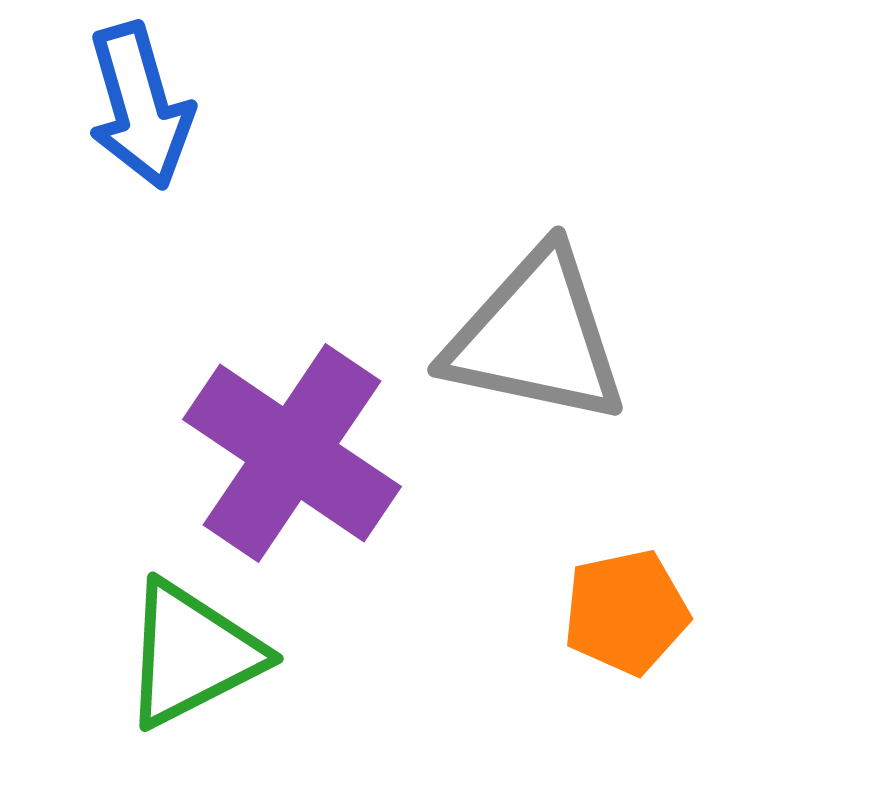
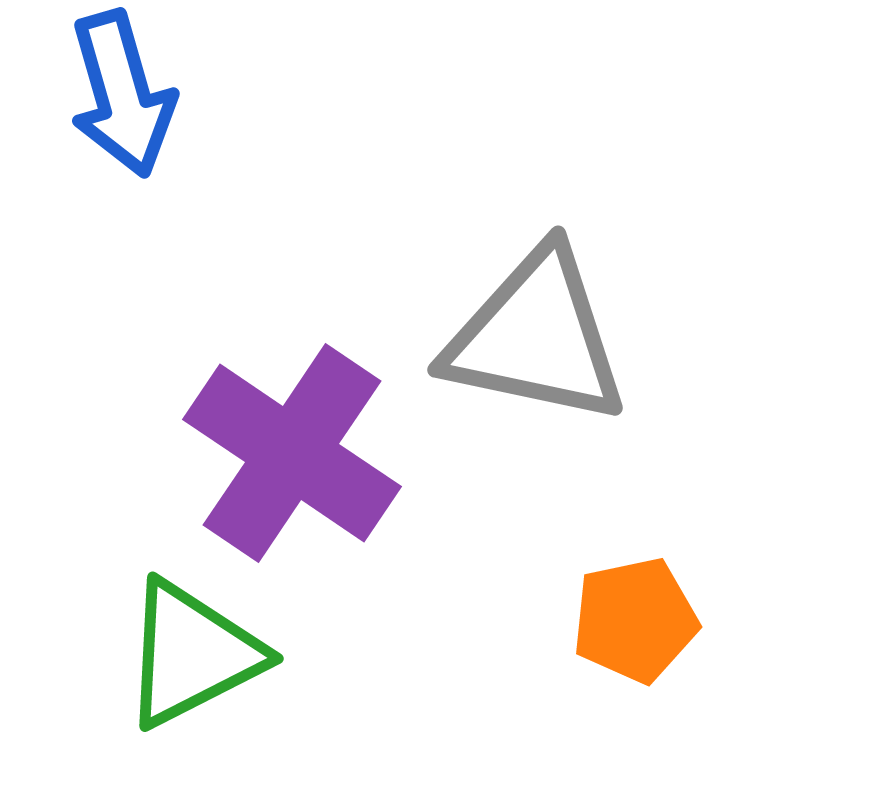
blue arrow: moved 18 px left, 12 px up
orange pentagon: moved 9 px right, 8 px down
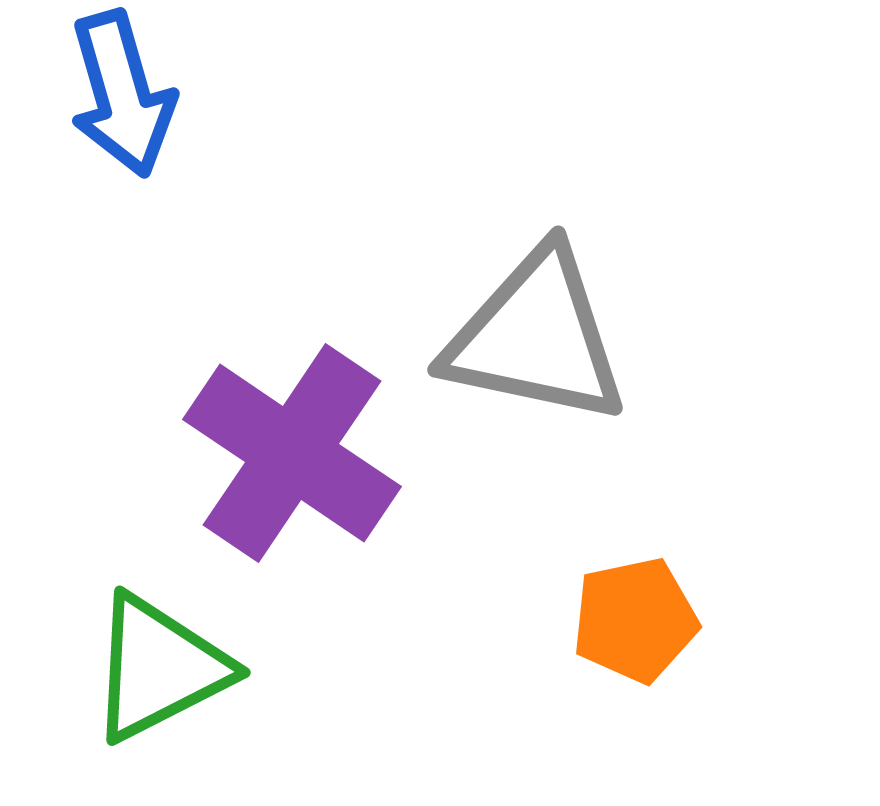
green triangle: moved 33 px left, 14 px down
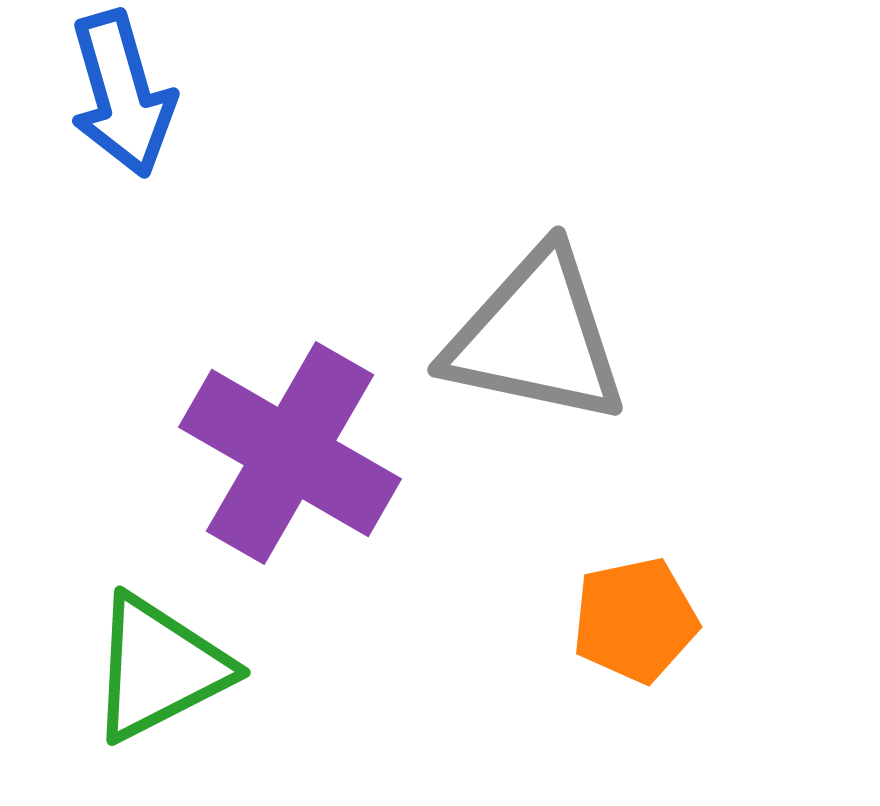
purple cross: moved 2 px left; rotated 4 degrees counterclockwise
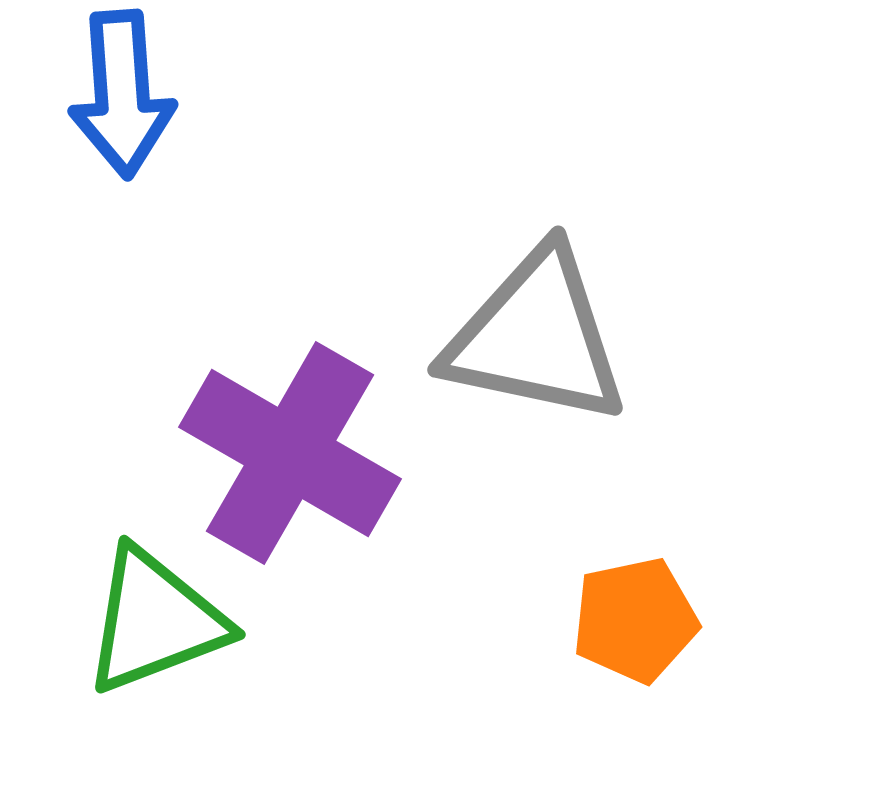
blue arrow: rotated 12 degrees clockwise
green triangle: moved 4 px left, 47 px up; rotated 6 degrees clockwise
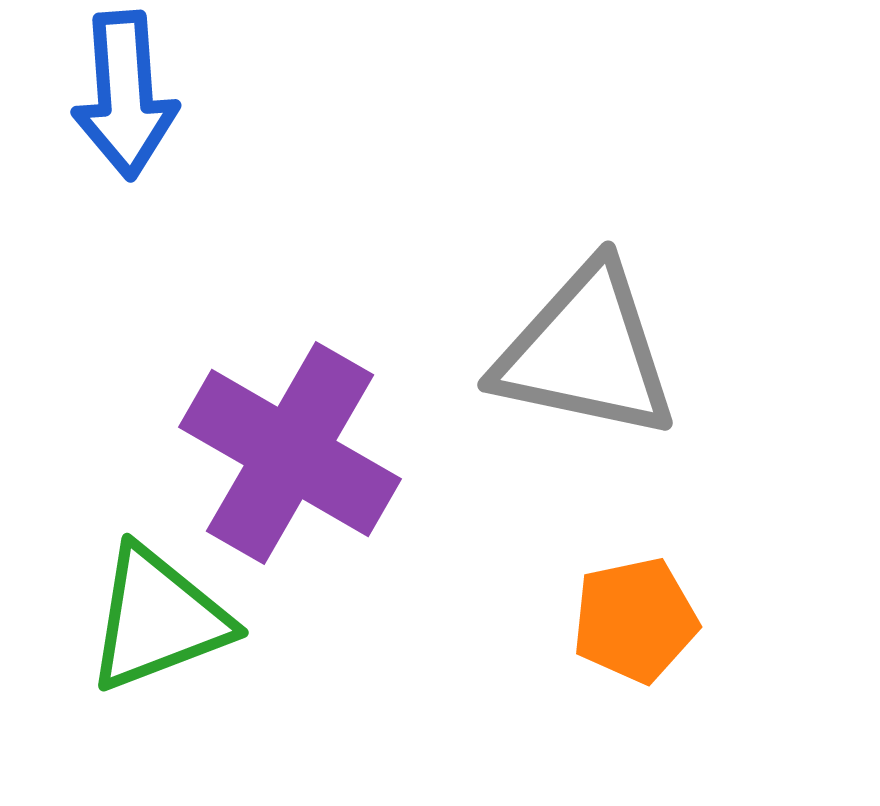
blue arrow: moved 3 px right, 1 px down
gray triangle: moved 50 px right, 15 px down
green triangle: moved 3 px right, 2 px up
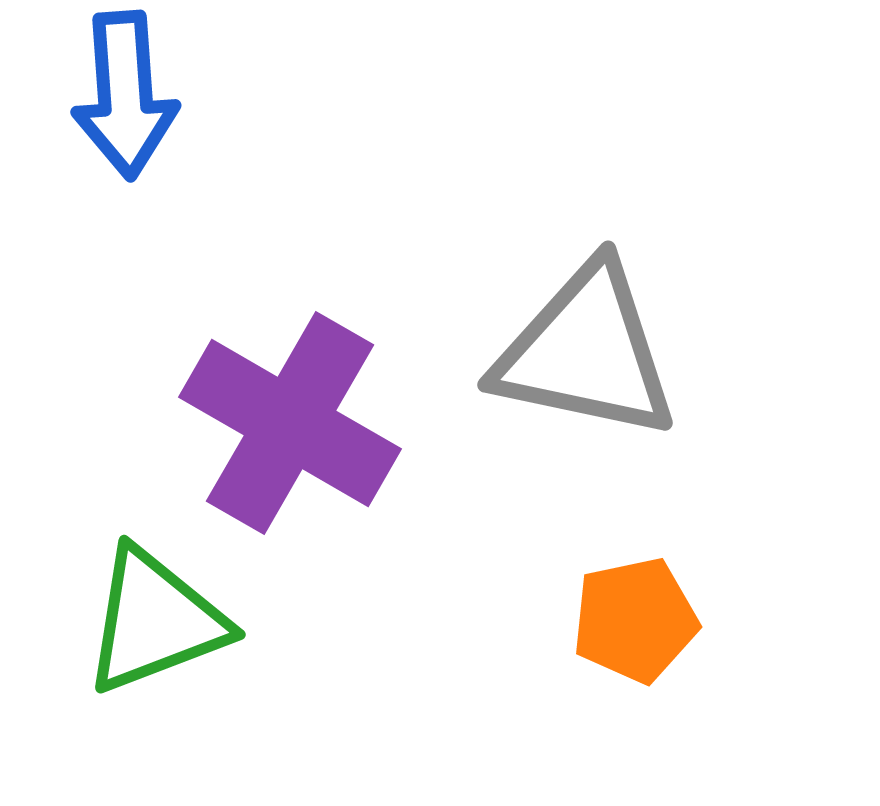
purple cross: moved 30 px up
green triangle: moved 3 px left, 2 px down
